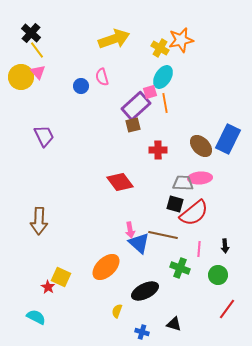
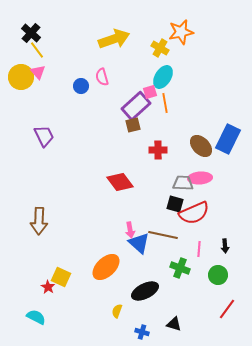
orange star: moved 8 px up
red semicircle: rotated 16 degrees clockwise
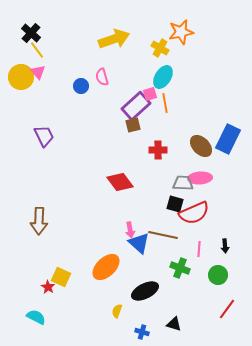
pink square: moved 2 px down
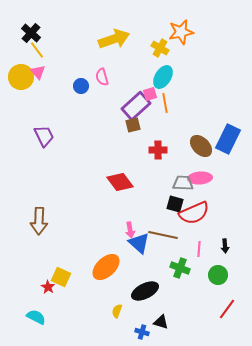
black triangle: moved 13 px left, 2 px up
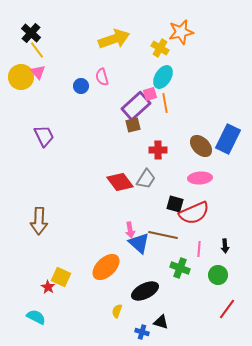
gray trapezoid: moved 37 px left, 4 px up; rotated 120 degrees clockwise
